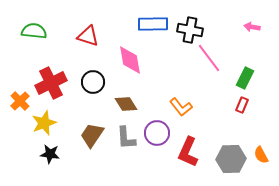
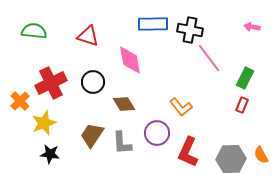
brown diamond: moved 2 px left
gray L-shape: moved 4 px left, 5 px down
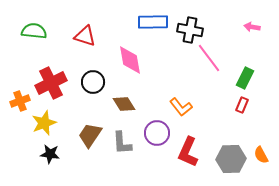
blue rectangle: moved 2 px up
red triangle: moved 3 px left
orange cross: rotated 24 degrees clockwise
brown trapezoid: moved 2 px left
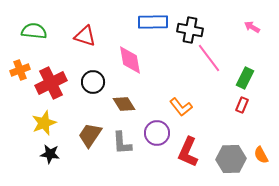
pink arrow: rotated 21 degrees clockwise
orange cross: moved 31 px up
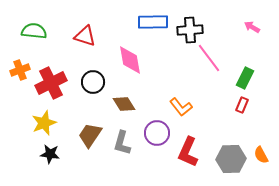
black cross: rotated 15 degrees counterclockwise
gray L-shape: rotated 20 degrees clockwise
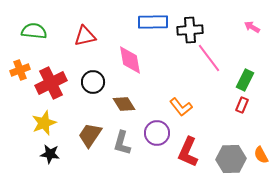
red triangle: rotated 30 degrees counterclockwise
green rectangle: moved 2 px down
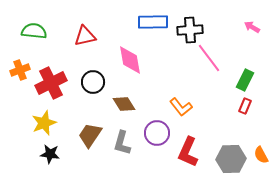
red rectangle: moved 3 px right, 1 px down
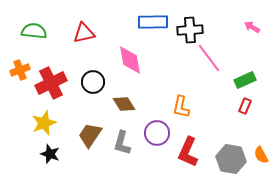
red triangle: moved 1 px left, 3 px up
green rectangle: rotated 40 degrees clockwise
orange L-shape: rotated 50 degrees clockwise
black star: rotated 12 degrees clockwise
gray hexagon: rotated 12 degrees clockwise
